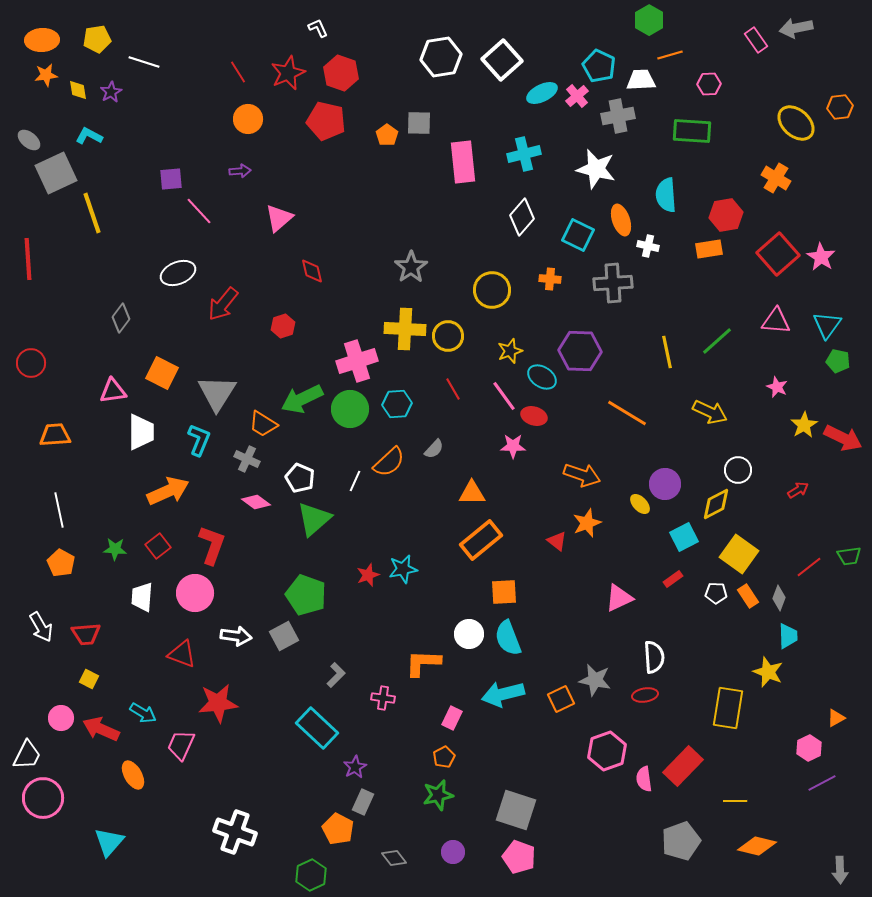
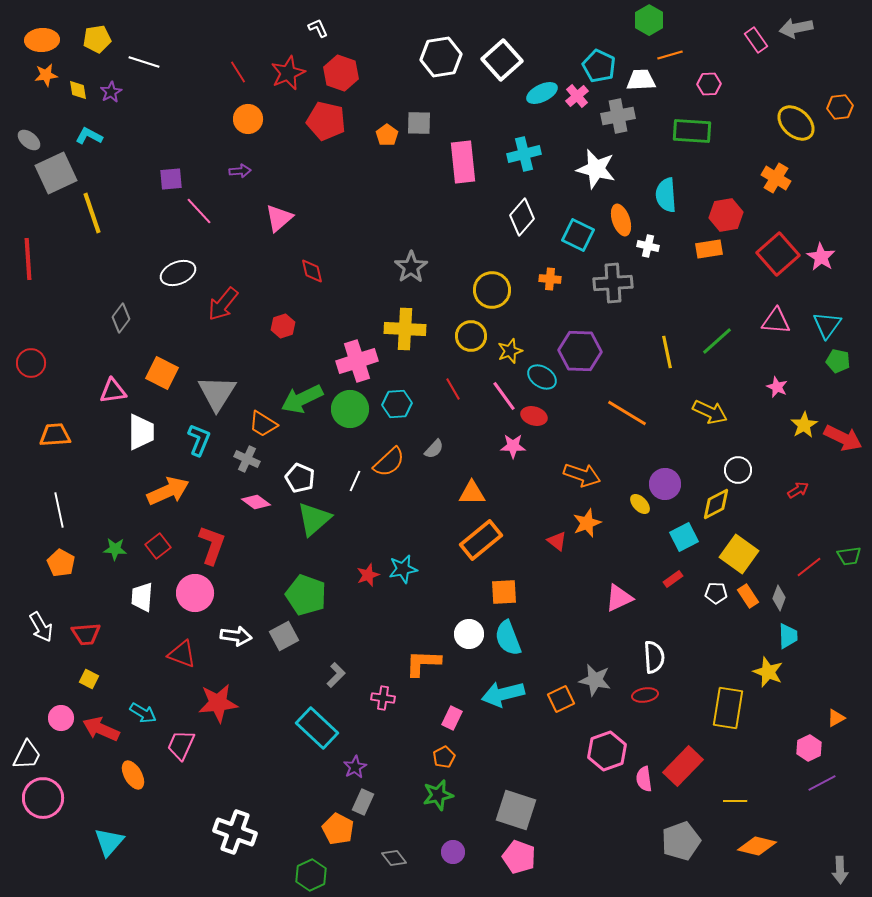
yellow circle at (448, 336): moved 23 px right
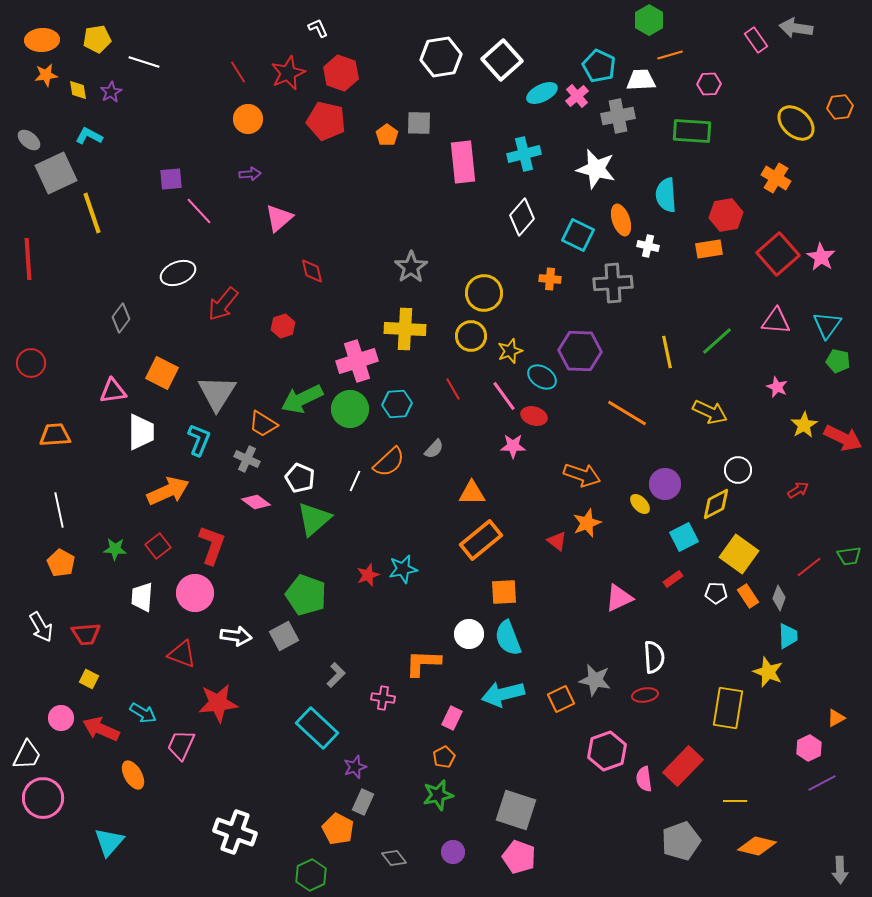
gray arrow at (796, 28): rotated 20 degrees clockwise
purple arrow at (240, 171): moved 10 px right, 3 px down
yellow circle at (492, 290): moved 8 px left, 3 px down
purple star at (355, 767): rotated 10 degrees clockwise
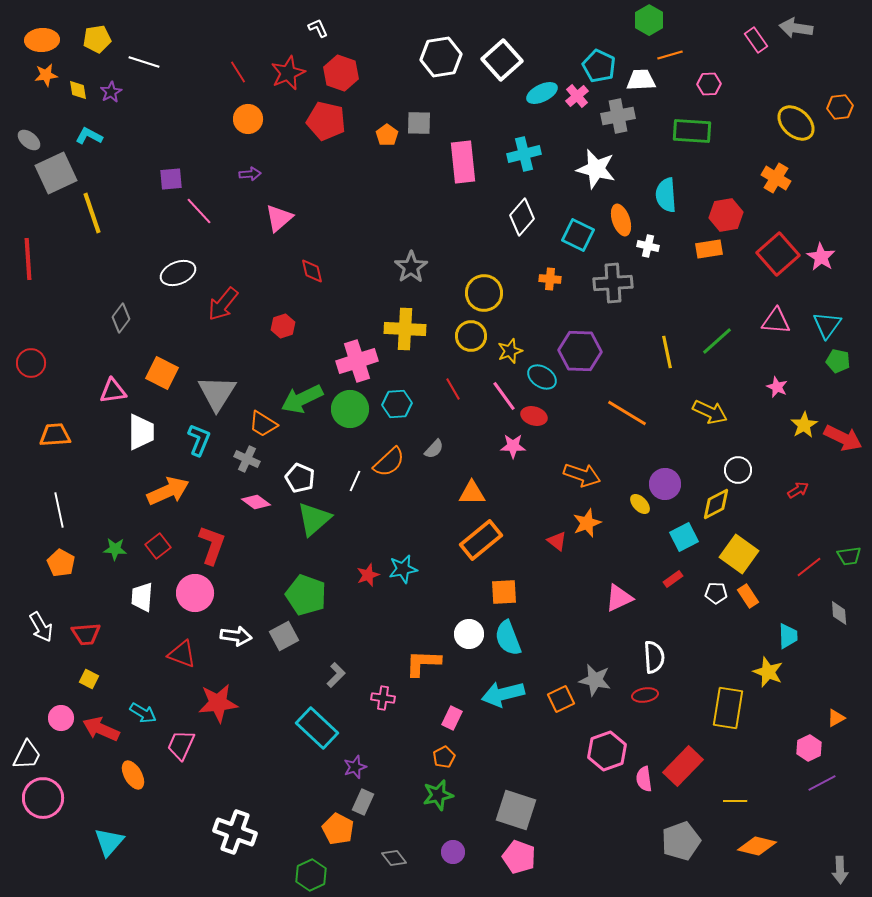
gray diamond at (779, 598): moved 60 px right, 15 px down; rotated 25 degrees counterclockwise
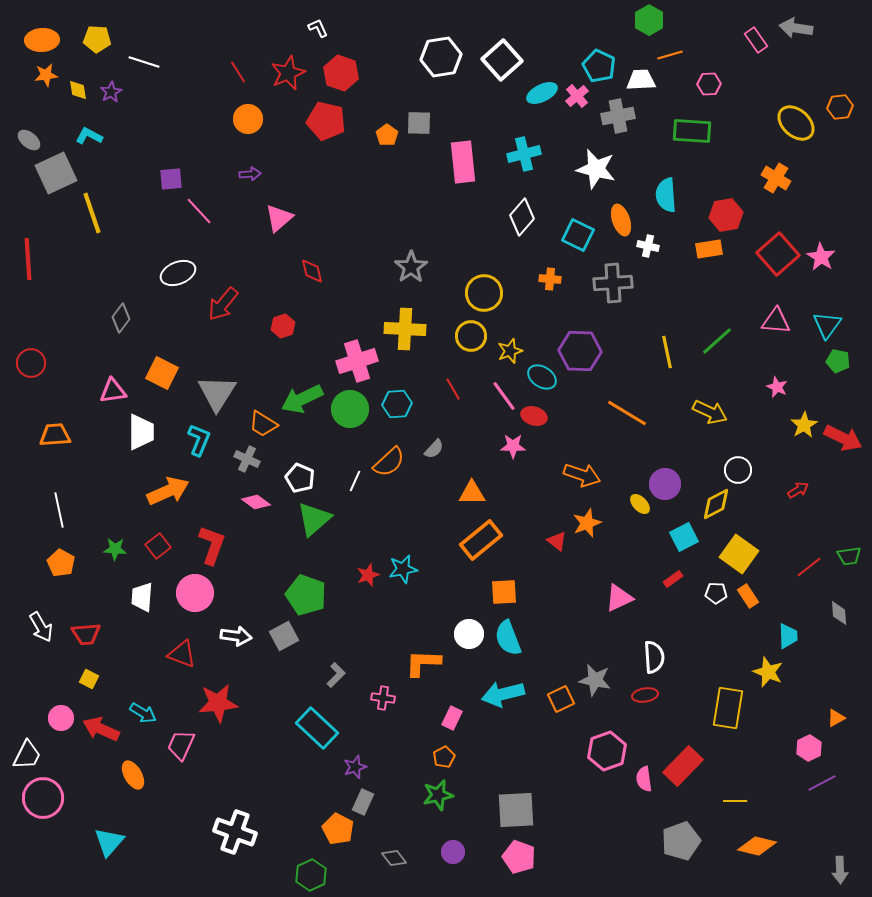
yellow pentagon at (97, 39): rotated 12 degrees clockwise
gray square at (516, 810): rotated 21 degrees counterclockwise
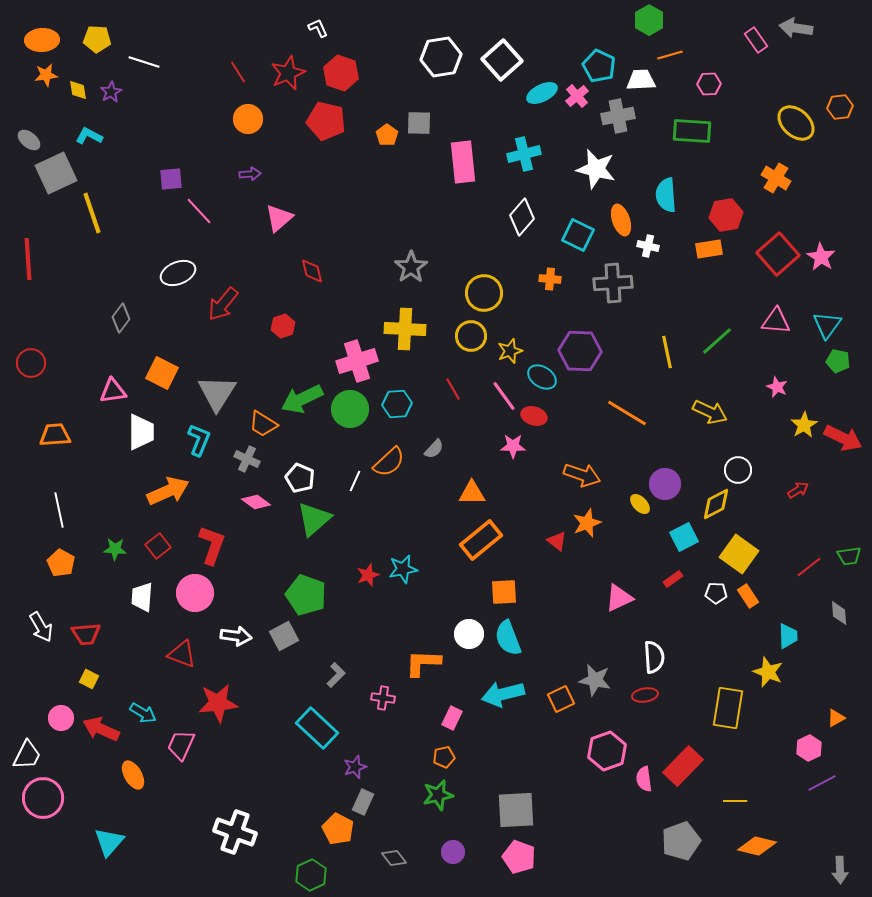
orange pentagon at (444, 757): rotated 15 degrees clockwise
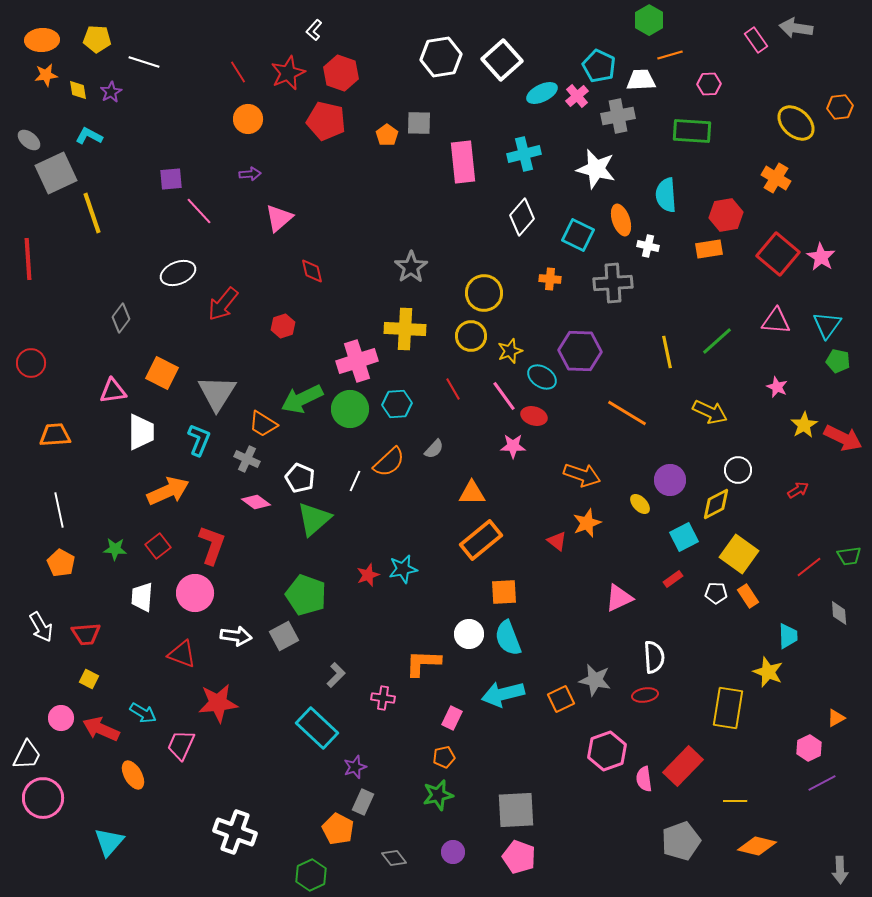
white L-shape at (318, 28): moved 4 px left, 2 px down; rotated 115 degrees counterclockwise
red square at (778, 254): rotated 9 degrees counterclockwise
purple circle at (665, 484): moved 5 px right, 4 px up
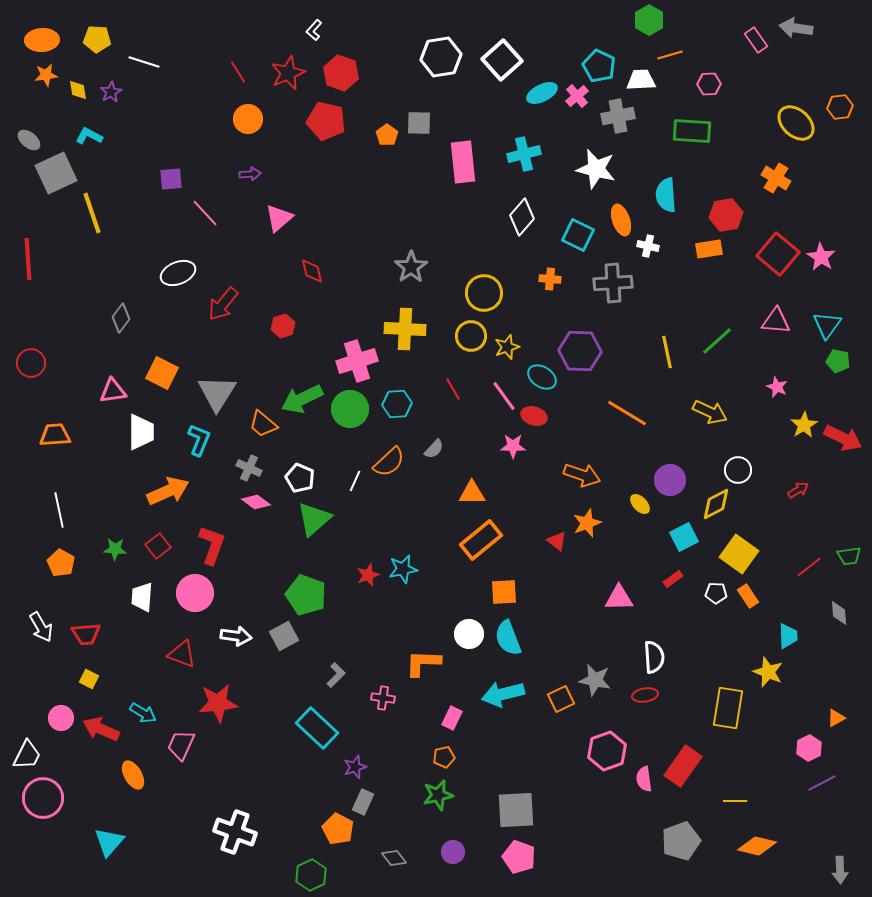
pink line at (199, 211): moved 6 px right, 2 px down
yellow star at (510, 351): moved 3 px left, 4 px up
orange trapezoid at (263, 424): rotated 8 degrees clockwise
gray cross at (247, 459): moved 2 px right, 9 px down
pink triangle at (619, 598): rotated 24 degrees clockwise
red rectangle at (683, 766): rotated 9 degrees counterclockwise
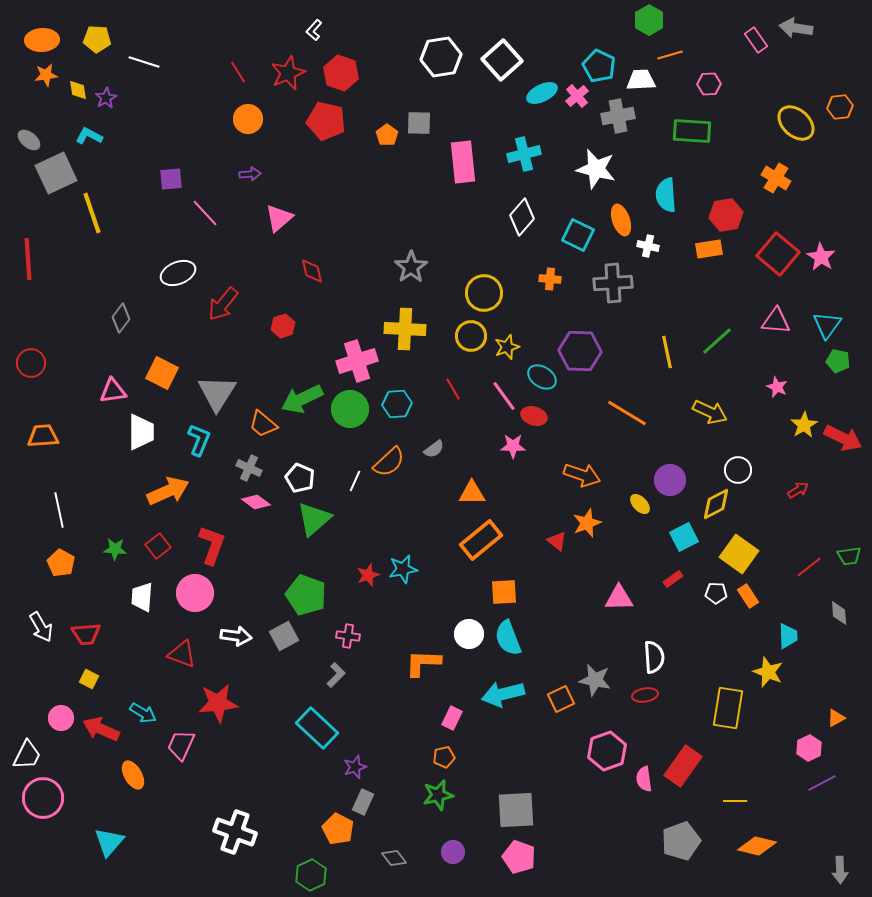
purple star at (111, 92): moved 5 px left, 6 px down
orange trapezoid at (55, 435): moved 12 px left, 1 px down
gray semicircle at (434, 449): rotated 10 degrees clockwise
pink cross at (383, 698): moved 35 px left, 62 px up
